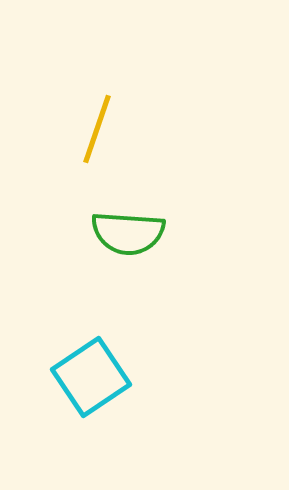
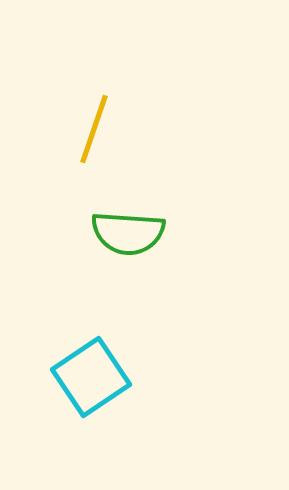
yellow line: moved 3 px left
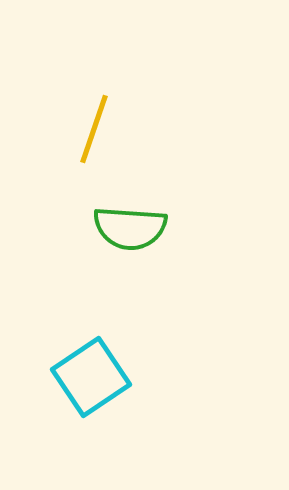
green semicircle: moved 2 px right, 5 px up
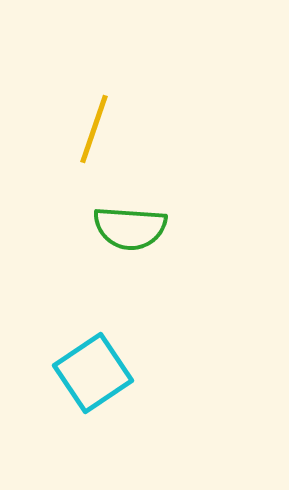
cyan square: moved 2 px right, 4 px up
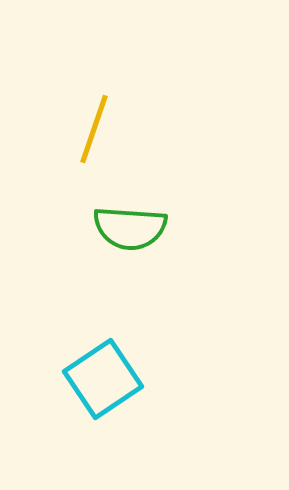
cyan square: moved 10 px right, 6 px down
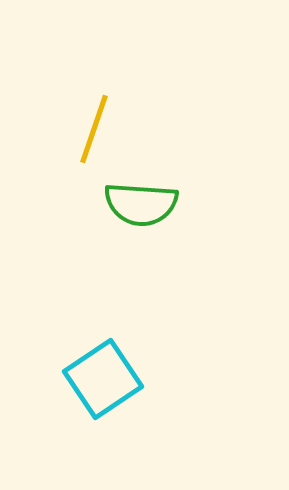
green semicircle: moved 11 px right, 24 px up
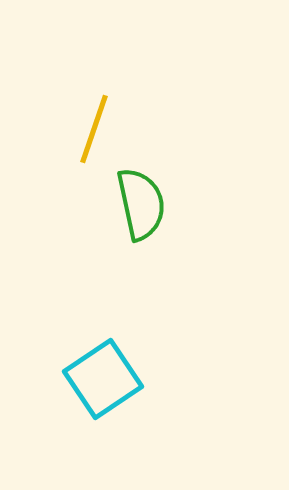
green semicircle: rotated 106 degrees counterclockwise
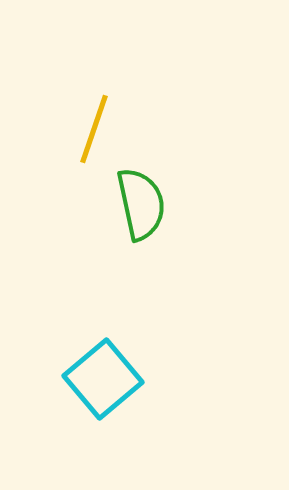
cyan square: rotated 6 degrees counterclockwise
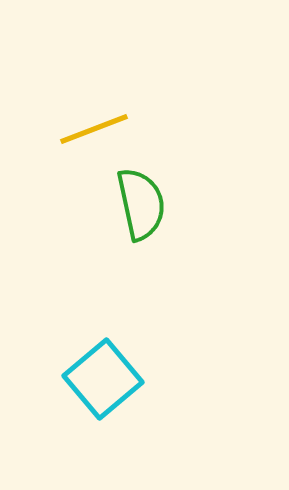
yellow line: rotated 50 degrees clockwise
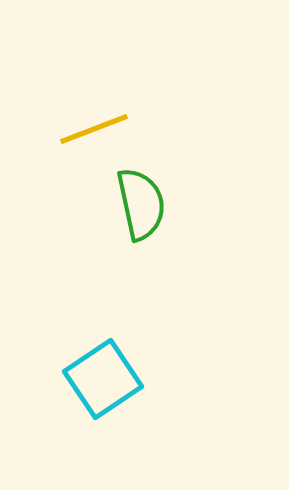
cyan square: rotated 6 degrees clockwise
